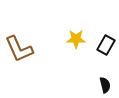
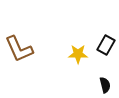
yellow star: moved 2 px right, 15 px down
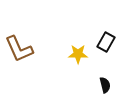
black rectangle: moved 3 px up
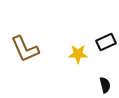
black rectangle: rotated 36 degrees clockwise
brown L-shape: moved 6 px right
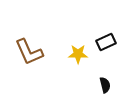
brown L-shape: moved 4 px right, 3 px down
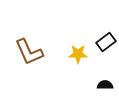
black rectangle: rotated 12 degrees counterclockwise
black semicircle: rotated 77 degrees counterclockwise
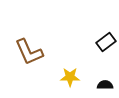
yellow star: moved 8 px left, 23 px down
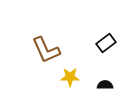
black rectangle: moved 1 px down
brown L-shape: moved 17 px right, 2 px up
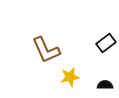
yellow star: rotated 12 degrees counterclockwise
